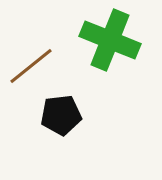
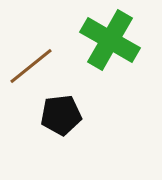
green cross: rotated 8 degrees clockwise
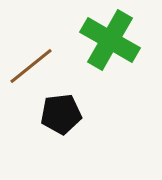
black pentagon: moved 1 px up
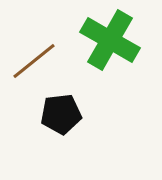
brown line: moved 3 px right, 5 px up
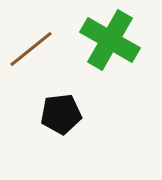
brown line: moved 3 px left, 12 px up
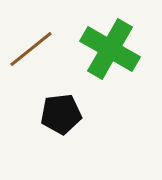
green cross: moved 9 px down
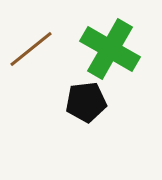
black pentagon: moved 25 px right, 12 px up
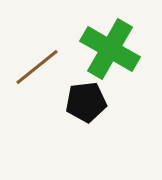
brown line: moved 6 px right, 18 px down
